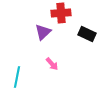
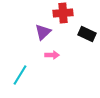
red cross: moved 2 px right
pink arrow: moved 9 px up; rotated 48 degrees counterclockwise
cyan line: moved 3 px right, 2 px up; rotated 20 degrees clockwise
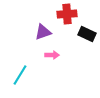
red cross: moved 4 px right, 1 px down
purple triangle: rotated 24 degrees clockwise
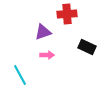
black rectangle: moved 13 px down
pink arrow: moved 5 px left
cyan line: rotated 60 degrees counterclockwise
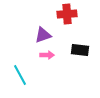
purple triangle: moved 3 px down
black rectangle: moved 7 px left, 3 px down; rotated 18 degrees counterclockwise
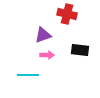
red cross: rotated 18 degrees clockwise
cyan line: moved 8 px right; rotated 60 degrees counterclockwise
